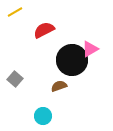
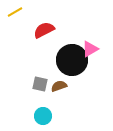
gray square: moved 25 px right, 5 px down; rotated 28 degrees counterclockwise
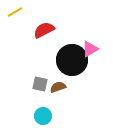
brown semicircle: moved 1 px left, 1 px down
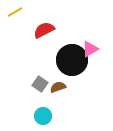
gray square: rotated 21 degrees clockwise
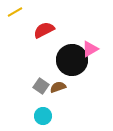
gray square: moved 1 px right, 2 px down
